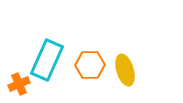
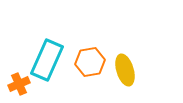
orange hexagon: moved 3 px up; rotated 8 degrees counterclockwise
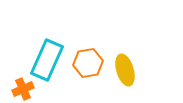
orange hexagon: moved 2 px left, 1 px down
orange cross: moved 4 px right, 5 px down
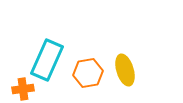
orange hexagon: moved 10 px down
orange cross: rotated 15 degrees clockwise
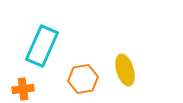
cyan rectangle: moved 5 px left, 14 px up
orange hexagon: moved 5 px left, 6 px down
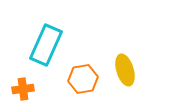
cyan rectangle: moved 4 px right, 1 px up
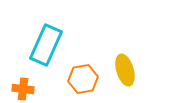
orange cross: rotated 15 degrees clockwise
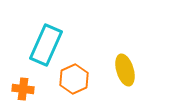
orange hexagon: moved 9 px left; rotated 16 degrees counterclockwise
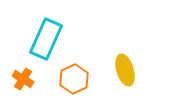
cyan rectangle: moved 6 px up
orange cross: moved 10 px up; rotated 25 degrees clockwise
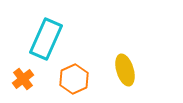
orange cross: rotated 20 degrees clockwise
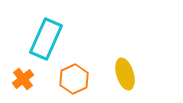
yellow ellipse: moved 4 px down
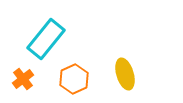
cyan rectangle: rotated 15 degrees clockwise
